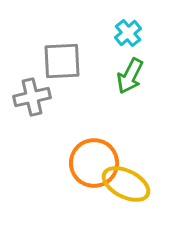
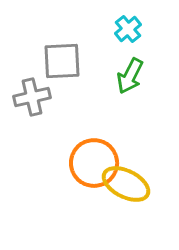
cyan cross: moved 4 px up
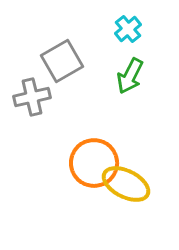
gray square: rotated 27 degrees counterclockwise
